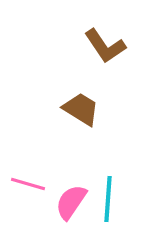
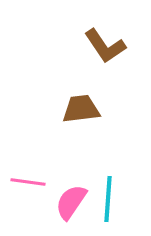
brown trapezoid: rotated 39 degrees counterclockwise
pink line: moved 2 px up; rotated 8 degrees counterclockwise
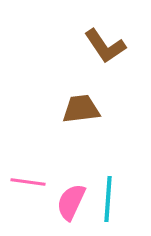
pink semicircle: rotated 9 degrees counterclockwise
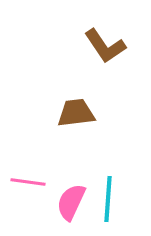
brown trapezoid: moved 5 px left, 4 px down
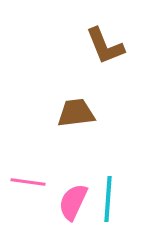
brown L-shape: rotated 12 degrees clockwise
pink semicircle: moved 2 px right
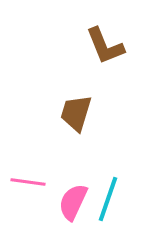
brown trapezoid: rotated 66 degrees counterclockwise
cyan line: rotated 15 degrees clockwise
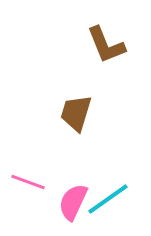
brown L-shape: moved 1 px right, 1 px up
pink line: rotated 12 degrees clockwise
cyan line: rotated 36 degrees clockwise
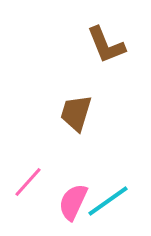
pink line: rotated 68 degrees counterclockwise
cyan line: moved 2 px down
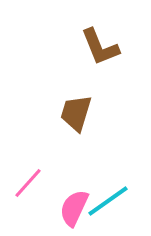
brown L-shape: moved 6 px left, 2 px down
pink line: moved 1 px down
pink semicircle: moved 1 px right, 6 px down
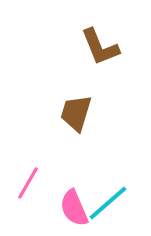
pink line: rotated 12 degrees counterclockwise
cyan line: moved 2 px down; rotated 6 degrees counterclockwise
pink semicircle: rotated 48 degrees counterclockwise
